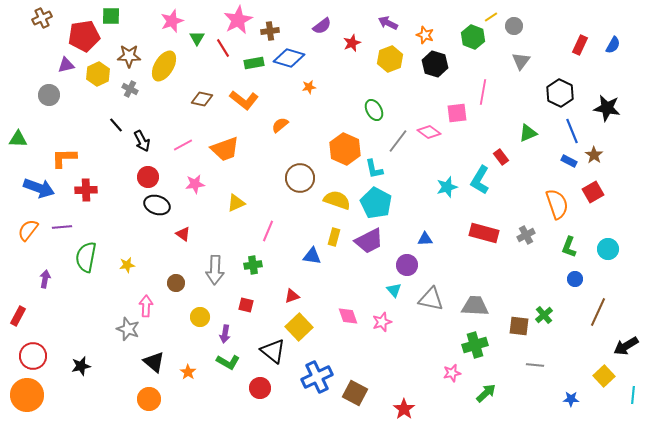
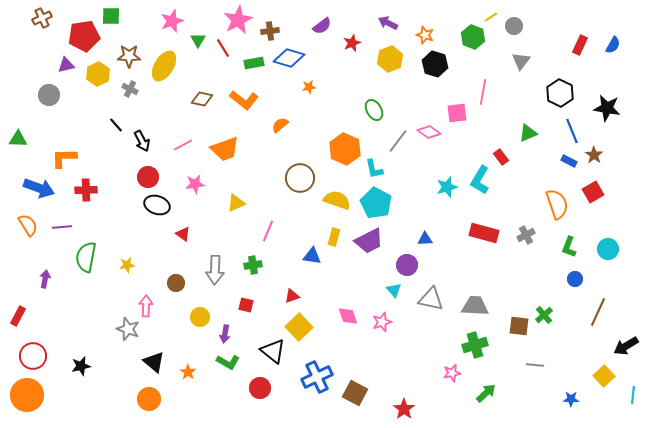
green triangle at (197, 38): moved 1 px right, 2 px down
orange semicircle at (28, 230): moved 5 px up; rotated 110 degrees clockwise
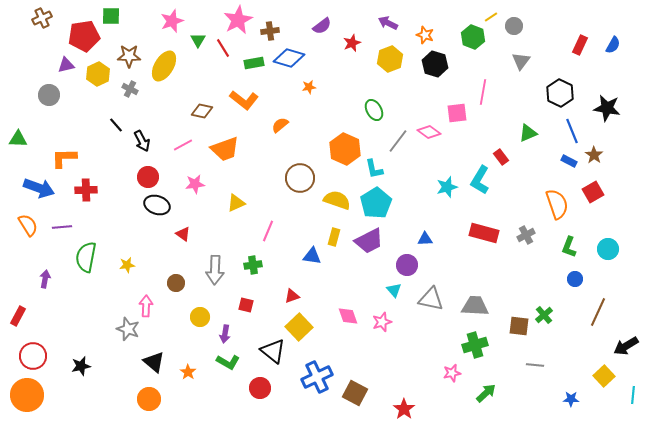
brown diamond at (202, 99): moved 12 px down
cyan pentagon at (376, 203): rotated 12 degrees clockwise
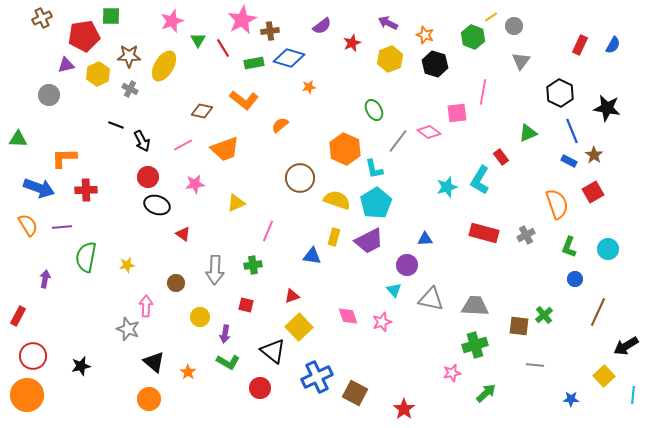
pink star at (238, 20): moved 4 px right
black line at (116, 125): rotated 28 degrees counterclockwise
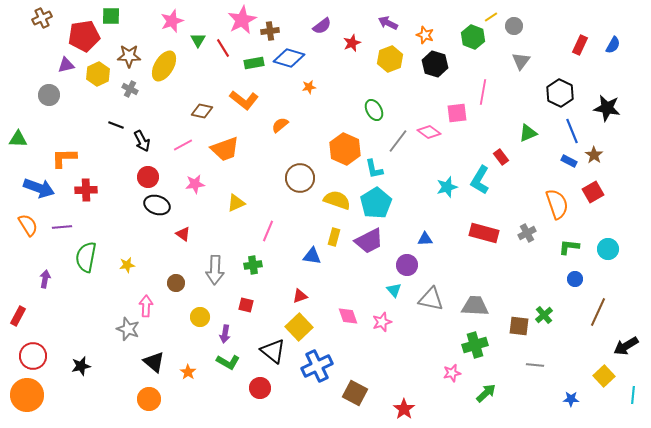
gray cross at (526, 235): moved 1 px right, 2 px up
green L-shape at (569, 247): rotated 75 degrees clockwise
red triangle at (292, 296): moved 8 px right
blue cross at (317, 377): moved 11 px up
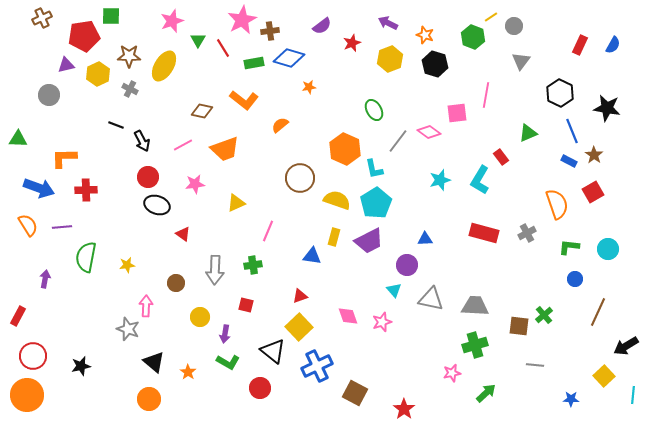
pink line at (483, 92): moved 3 px right, 3 px down
cyan star at (447, 187): moved 7 px left, 7 px up
